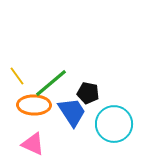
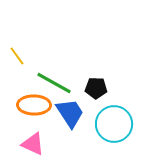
yellow line: moved 20 px up
green line: moved 3 px right; rotated 69 degrees clockwise
black pentagon: moved 8 px right, 5 px up; rotated 10 degrees counterclockwise
blue trapezoid: moved 2 px left, 1 px down
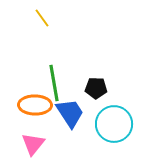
yellow line: moved 25 px right, 38 px up
green line: rotated 51 degrees clockwise
orange ellipse: moved 1 px right
pink triangle: rotated 45 degrees clockwise
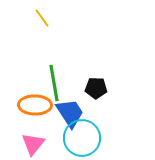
cyan circle: moved 32 px left, 14 px down
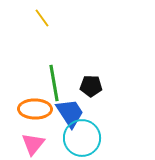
black pentagon: moved 5 px left, 2 px up
orange ellipse: moved 4 px down
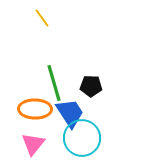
green line: rotated 6 degrees counterclockwise
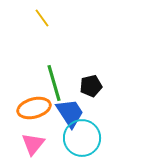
black pentagon: rotated 15 degrees counterclockwise
orange ellipse: moved 1 px left, 1 px up; rotated 16 degrees counterclockwise
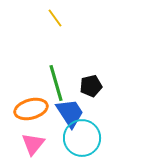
yellow line: moved 13 px right
green line: moved 2 px right
orange ellipse: moved 3 px left, 1 px down
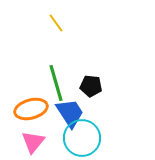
yellow line: moved 1 px right, 5 px down
black pentagon: rotated 20 degrees clockwise
pink triangle: moved 2 px up
